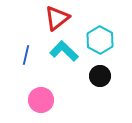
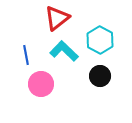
blue line: rotated 24 degrees counterclockwise
pink circle: moved 16 px up
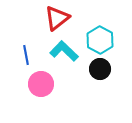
black circle: moved 7 px up
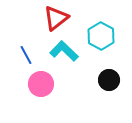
red triangle: moved 1 px left
cyan hexagon: moved 1 px right, 4 px up
blue line: rotated 18 degrees counterclockwise
black circle: moved 9 px right, 11 px down
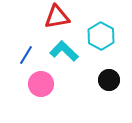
red triangle: moved 1 px right, 1 px up; rotated 28 degrees clockwise
blue line: rotated 60 degrees clockwise
